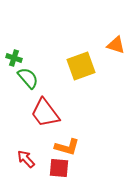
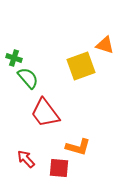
orange triangle: moved 11 px left
orange L-shape: moved 11 px right
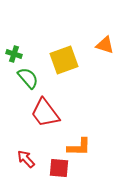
green cross: moved 4 px up
yellow square: moved 17 px left, 6 px up
orange L-shape: moved 1 px right; rotated 15 degrees counterclockwise
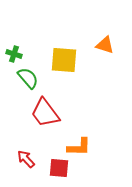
yellow square: rotated 24 degrees clockwise
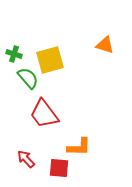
yellow square: moved 14 px left; rotated 20 degrees counterclockwise
red trapezoid: moved 1 px left, 1 px down
